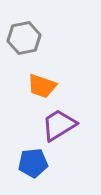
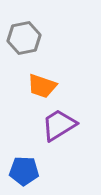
blue pentagon: moved 9 px left, 8 px down; rotated 8 degrees clockwise
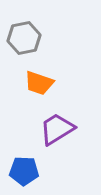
orange trapezoid: moved 3 px left, 3 px up
purple trapezoid: moved 2 px left, 4 px down
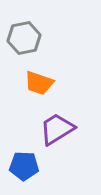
blue pentagon: moved 5 px up
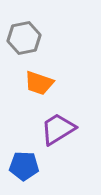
purple trapezoid: moved 1 px right
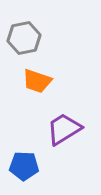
orange trapezoid: moved 2 px left, 2 px up
purple trapezoid: moved 6 px right
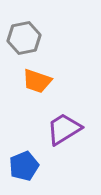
blue pentagon: rotated 24 degrees counterclockwise
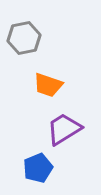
orange trapezoid: moved 11 px right, 4 px down
blue pentagon: moved 14 px right, 2 px down
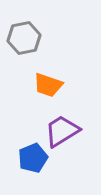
purple trapezoid: moved 2 px left, 2 px down
blue pentagon: moved 5 px left, 10 px up
